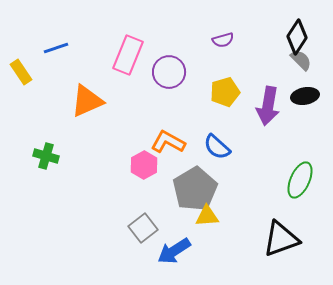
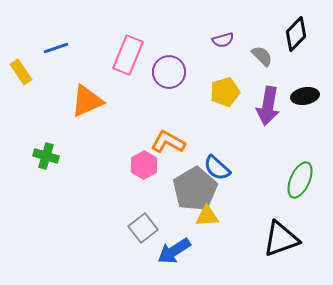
black diamond: moved 1 px left, 3 px up; rotated 12 degrees clockwise
gray semicircle: moved 39 px left, 4 px up
blue semicircle: moved 21 px down
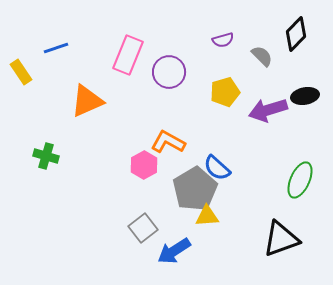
purple arrow: moved 4 px down; rotated 63 degrees clockwise
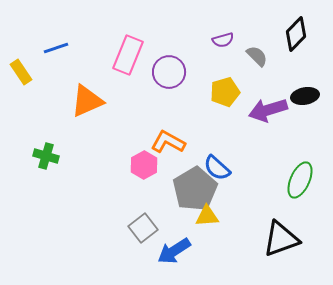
gray semicircle: moved 5 px left
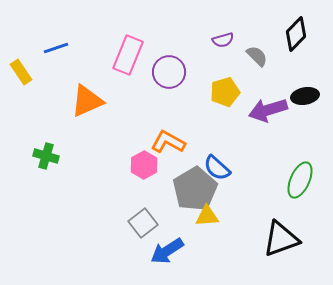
gray square: moved 5 px up
blue arrow: moved 7 px left
